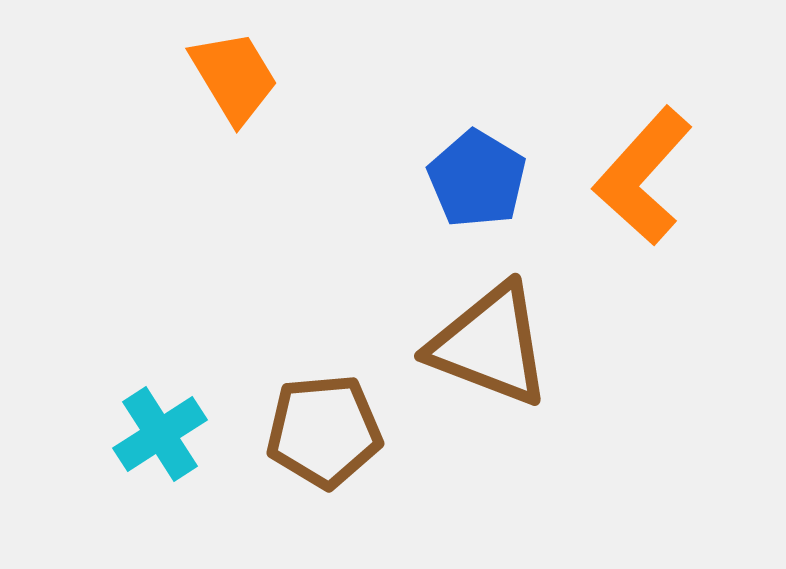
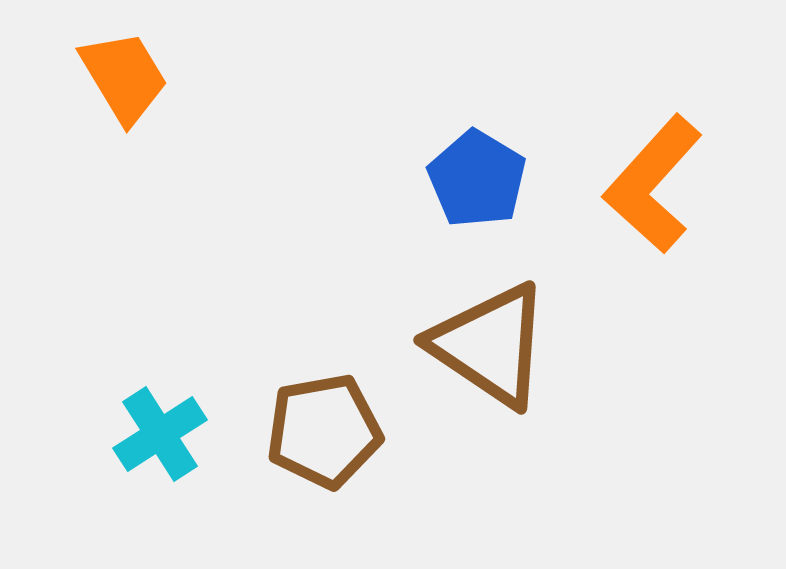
orange trapezoid: moved 110 px left
orange L-shape: moved 10 px right, 8 px down
brown triangle: rotated 13 degrees clockwise
brown pentagon: rotated 5 degrees counterclockwise
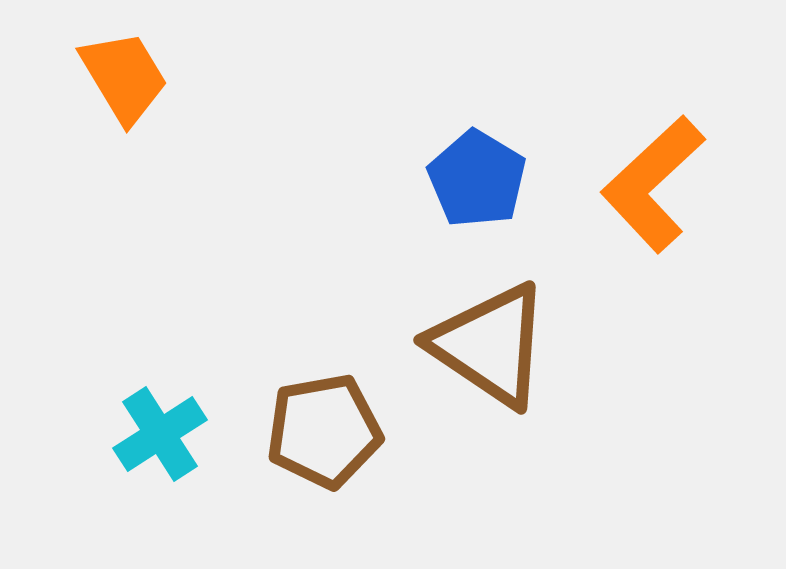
orange L-shape: rotated 5 degrees clockwise
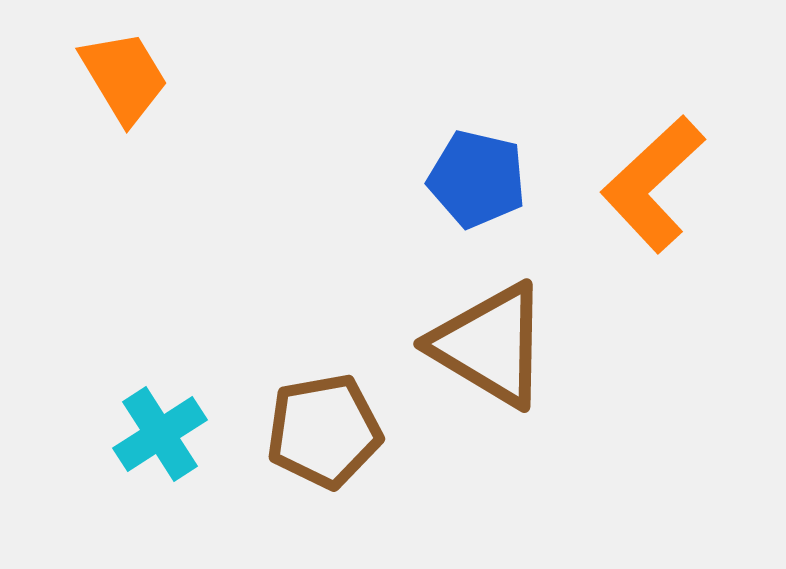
blue pentagon: rotated 18 degrees counterclockwise
brown triangle: rotated 3 degrees counterclockwise
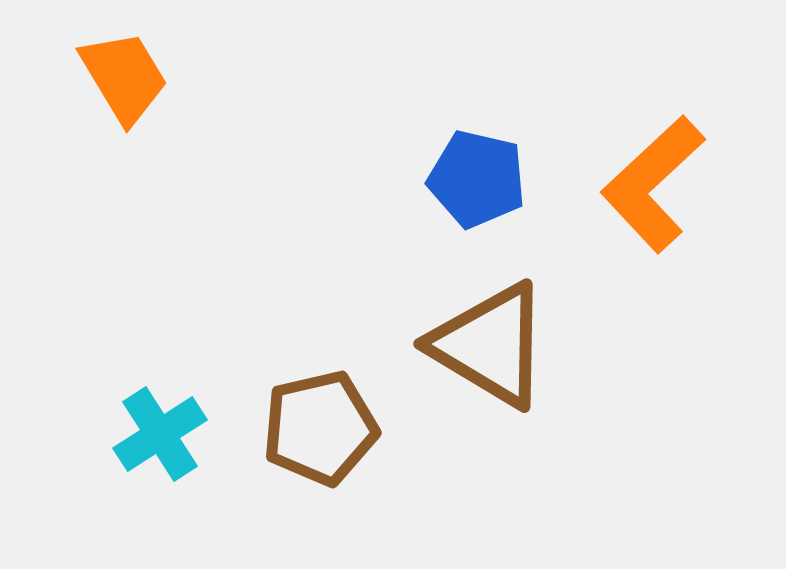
brown pentagon: moved 4 px left, 3 px up; rotated 3 degrees counterclockwise
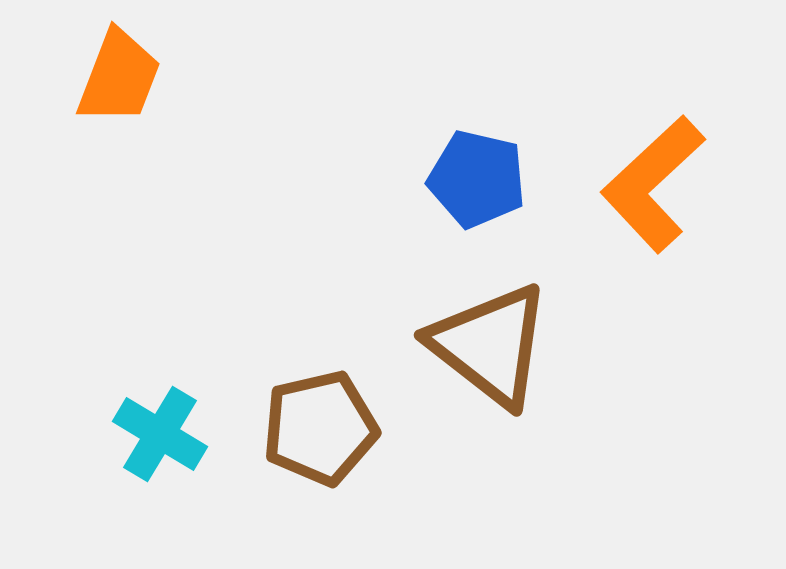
orange trapezoid: moved 5 px left; rotated 52 degrees clockwise
brown triangle: rotated 7 degrees clockwise
cyan cross: rotated 26 degrees counterclockwise
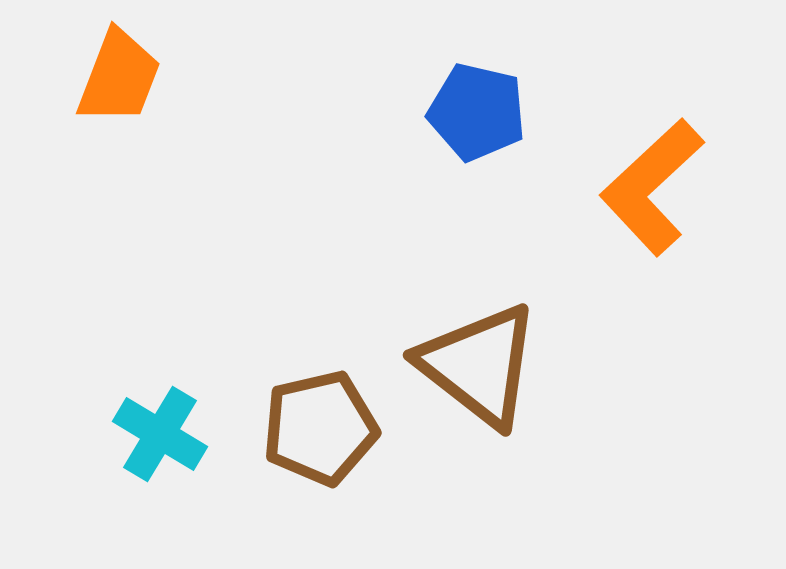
blue pentagon: moved 67 px up
orange L-shape: moved 1 px left, 3 px down
brown triangle: moved 11 px left, 20 px down
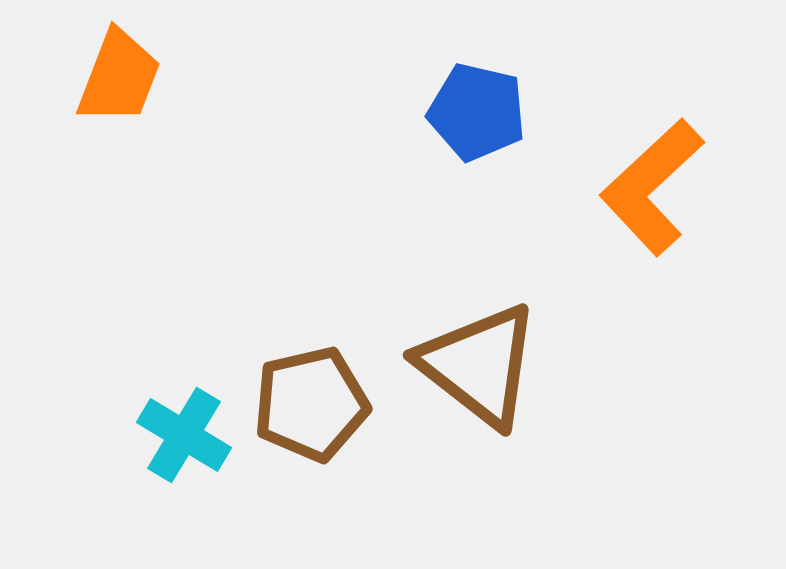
brown pentagon: moved 9 px left, 24 px up
cyan cross: moved 24 px right, 1 px down
